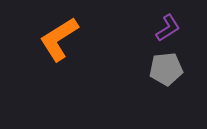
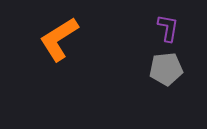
purple L-shape: rotated 48 degrees counterclockwise
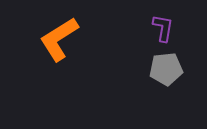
purple L-shape: moved 5 px left
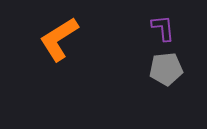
purple L-shape: rotated 16 degrees counterclockwise
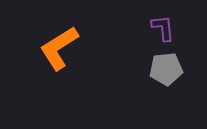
orange L-shape: moved 9 px down
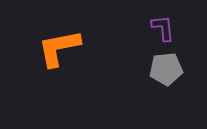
orange L-shape: rotated 21 degrees clockwise
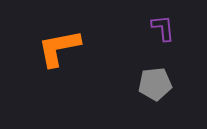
gray pentagon: moved 11 px left, 15 px down
